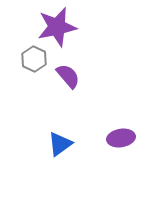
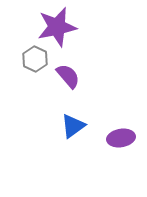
gray hexagon: moved 1 px right
blue triangle: moved 13 px right, 18 px up
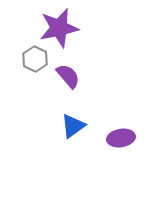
purple star: moved 2 px right, 1 px down
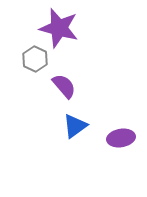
purple star: rotated 27 degrees clockwise
purple semicircle: moved 4 px left, 10 px down
blue triangle: moved 2 px right
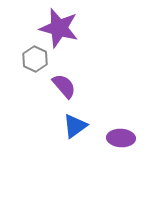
purple ellipse: rotated 12 degrees clockwise
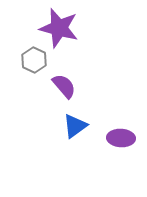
gray hexagon: moved 1 px left, 1 px down
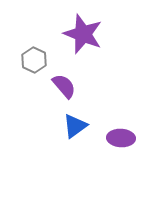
purple star: moved 24 px right, 6 px down; rotated 6 degrees clockwise
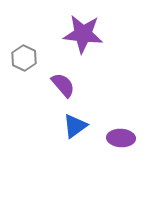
purple star: rotated 15 degrees counterclockwise
gray hexagon: moved 10 px left, 2 px up
purple semicircle: moved 1 px left, 1 px up
